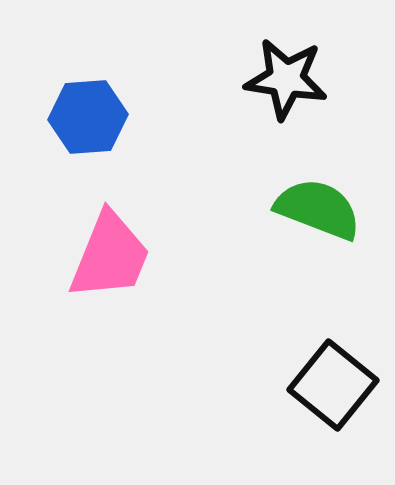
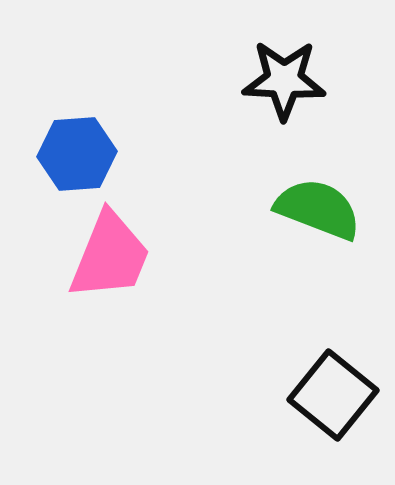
black star: moved 2 px left, 1 px down; rotated 6 degrees counterclockwise
blue hexagon: moved 11 px left, 37 px down
black square: moved 10 px down
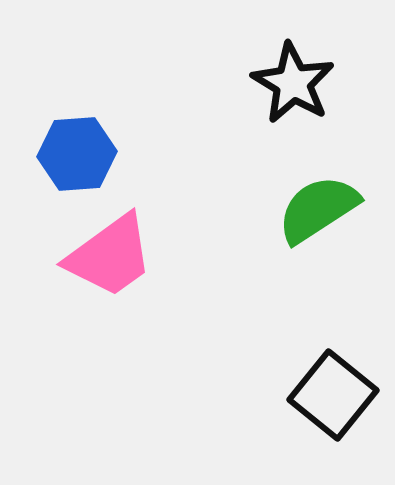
black star: moved 9 px right, 3 px down; rotated 28 degrees clockwise
green semicircle: rotated 54 degrees counterclockwise
pink trapezoid: rotated 32 degrees clockwise
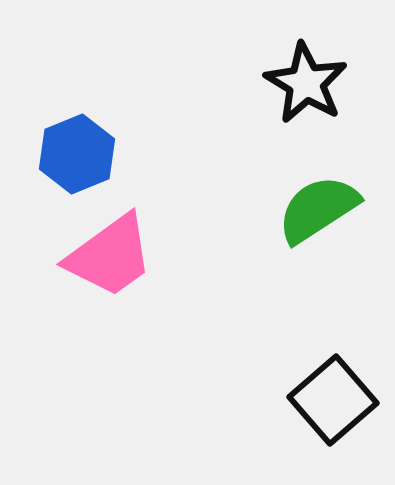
black star: moved 13 px right
blue hexagon: rotated 18 degrees counterclockwise
black square: moved 5 px down; rotated 10 degrees clockwise
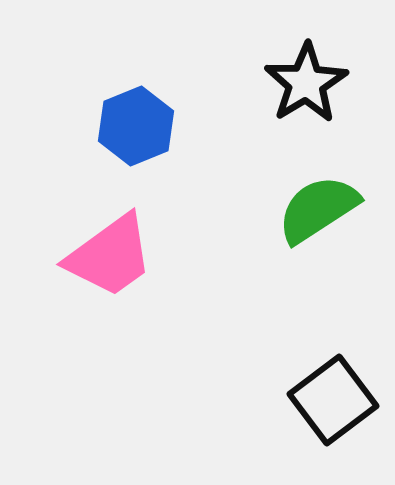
black star: rotated 10 degrees clockwise
blue hexagon: moved 59 px right, 28 px up
black square: rotated 4 degrees clockwise
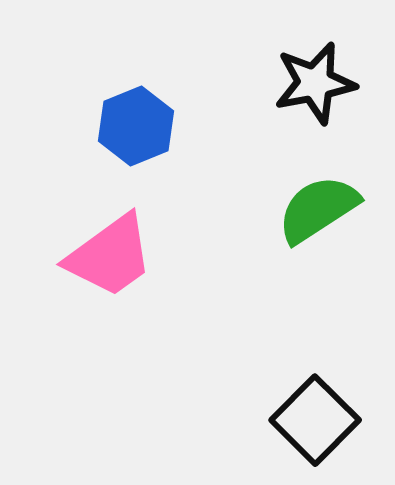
black star: moved 9 px right; rotated 20 degrees clockwise
black square: moved 18 px left, 20 px down; rotated 8 degrees counterclockwise
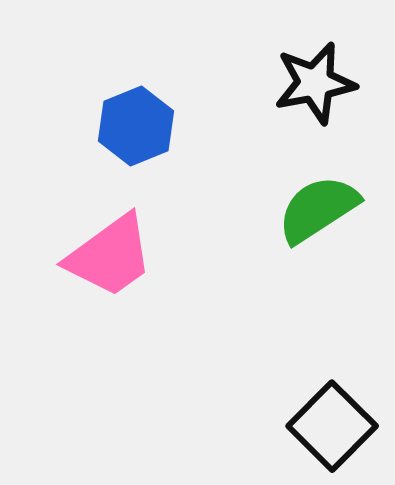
black square: moved 17 px right, 6 px down
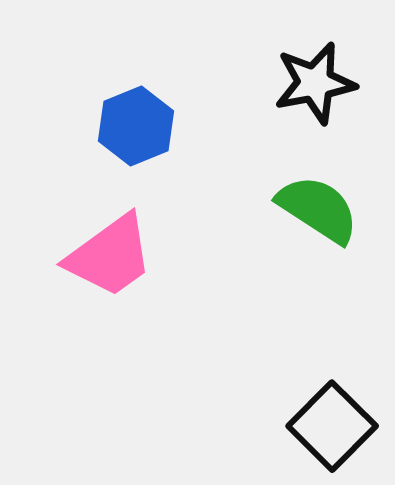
green semicircle: rotated 66 degrees clockwise
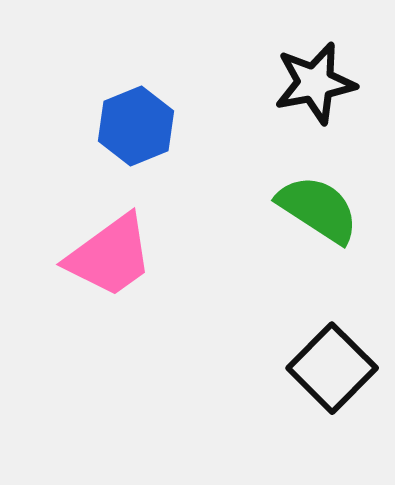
black square: moved 58 px up
